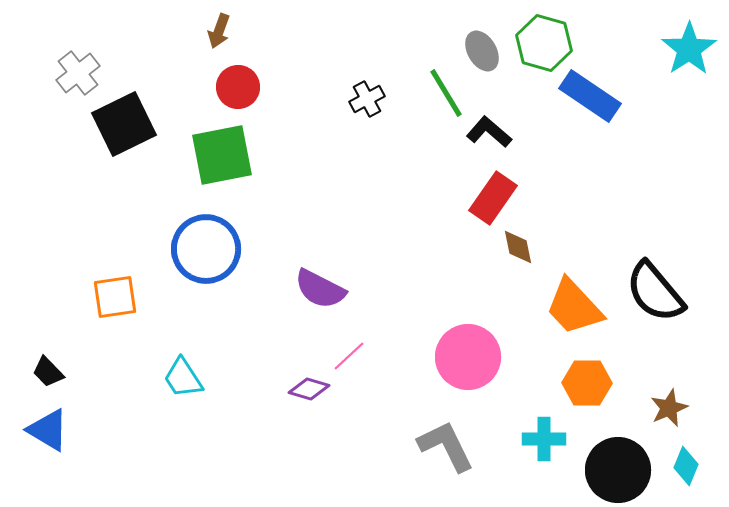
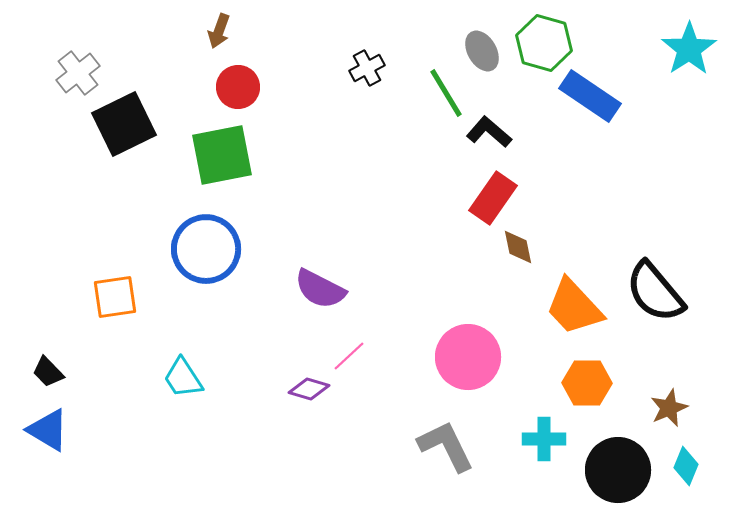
black cross: moved 31 px up
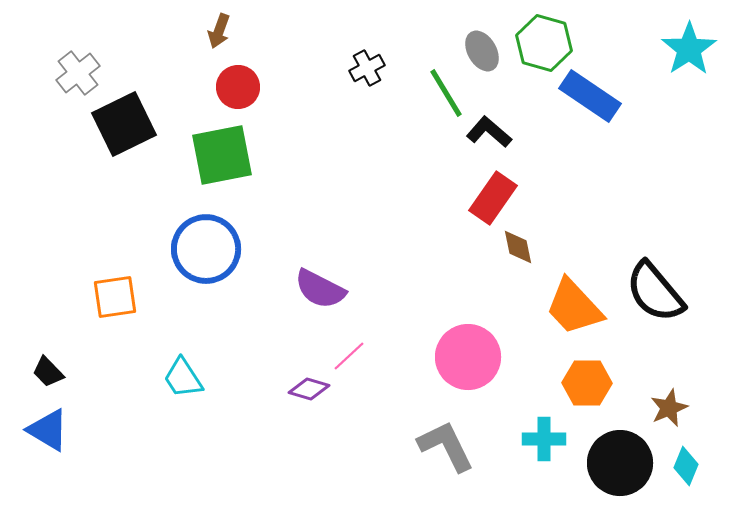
black circle: moved 2 px right, 7 px up
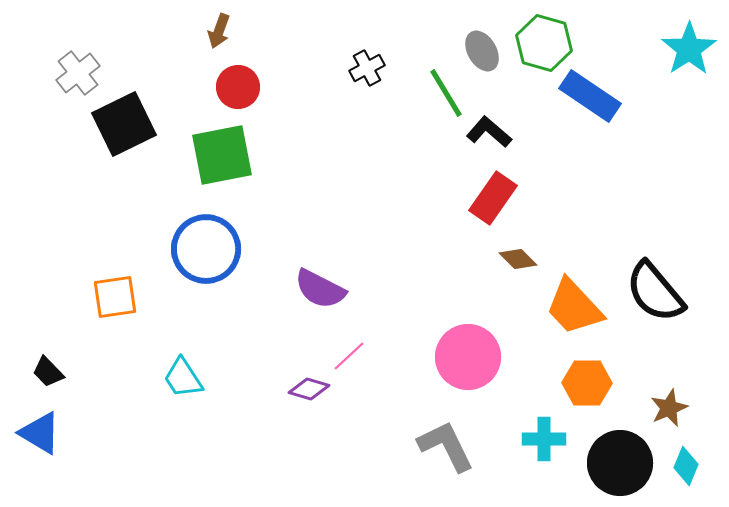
brown diamond: moved 12 px down; rotated 33 degrees counterclockwise
blue triangle: moved 8 px left, 3 px down
